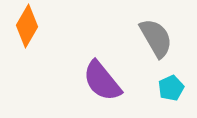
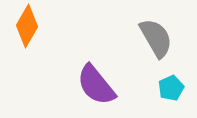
purple semicircle: moved 6 px left, 4 px down
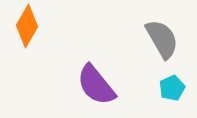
gray semicircle: moved 6 px right, 1 px down
cyan pentagon: moved 1 px right
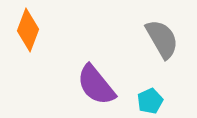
orange diamond: moved 1 px right, 4 px down; rotated 9 degrees counterclockwise
cyan pentagon: moved 22 px left, 13 px down
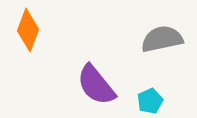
gray semicircle: rotated 72 degrees counterclockwise
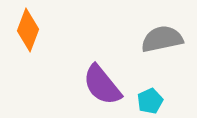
purple semicircle: moved 6 px right
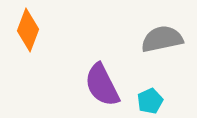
purple semicircle: rotated 12 degrees clockwise
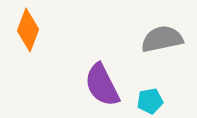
cyan pentagon: rotated 15 degrees clockwise
